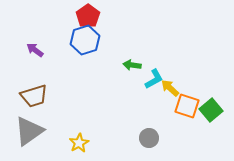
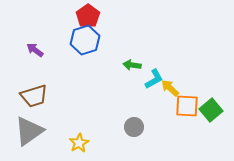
orange square: rotated 15 degrees counterclockwise
gray circle: moved 15 px left, 11 px up
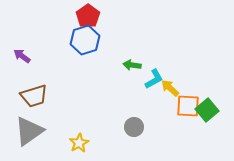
purple arrow: moved 13 px left, 6 px down
orange square: moved 1 px right
green square: moved 4 px left
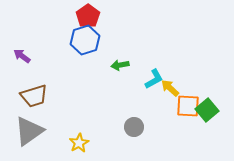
green arrow: moved 12 px left; rotated 18 degrees counterclockwise
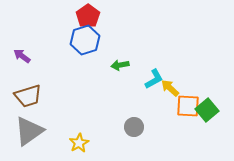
brown trapezoid: moved 6 px left
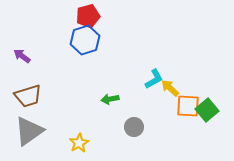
red pentagon: rotated 20 degrees clockwise
green arrow: moved 10 px left, 34 px down
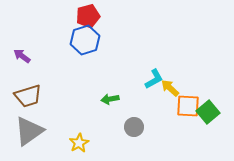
green square: moved 1 px right, 2 px down
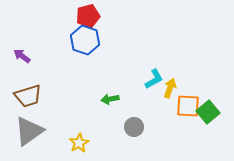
blue hexagon: rotated 24 degrees counterclockwise
yellow arrow: rotated 66 degrees clockwise
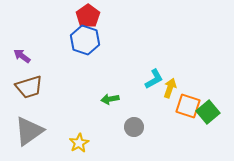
red pentagon: rotated 20 degrees counterclockwise
brown trapezoid: moved 1 px right, 9 px up
orange square: rotated 15 degrees clockwise
